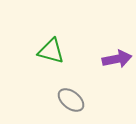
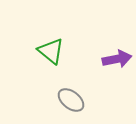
green triangle: rotated 24 degrees clockwise
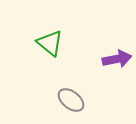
green triangle: moved 1 px left, 8 px up
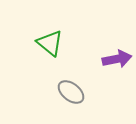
gray ellipse: moved 8 px up
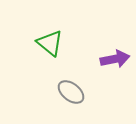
purple arrow: moved 2 px left
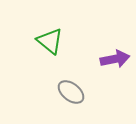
green triangle: moved 2 px up
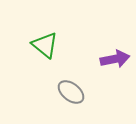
green triangle: moved 5 px left, 4 px down
